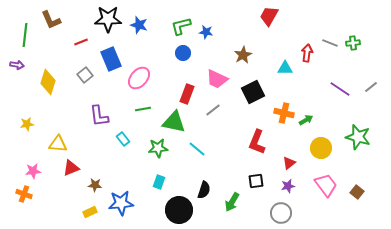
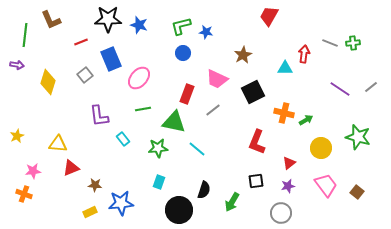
red arrow at (307, 53): moved 3 px left, 1 px down
yellow star at (27, 124): moved 10 px left, 12 px down; rotated 16 degrees counterclockwise
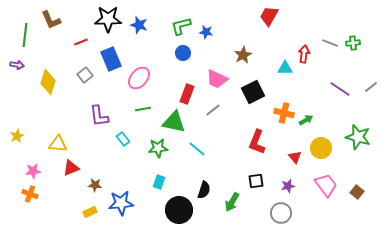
red triangle at (289, 163): moved 6 px right, 6 px up; rotated 32 degrees counterclockwise
orange cross at (24, 194): moved 6 px right
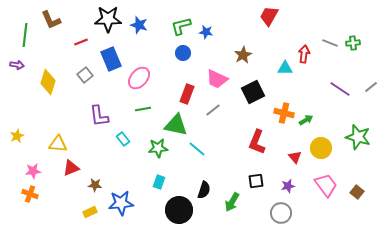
green triangle at (174, 122): moved 2 px right, 3 px down
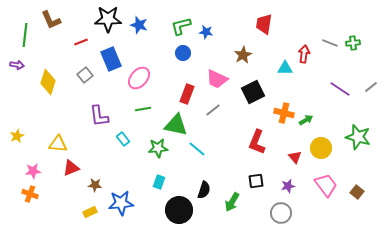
red trapezoid at (269, 16): moved 5 px left, 8 px down; rotated 20 degrees counterclockwise
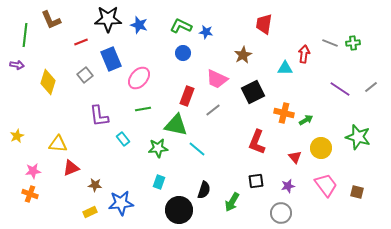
green L-shape at (181, 26): rotated 40 degrees clockwise
red rectangle at (187, 94): moved 2 px down
brown square at (357, 192): rotated 24 degrees counterclockwise
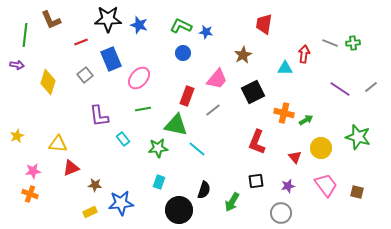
pink trapezoid at (217, 79): rotated 75 degrees counterclockwise
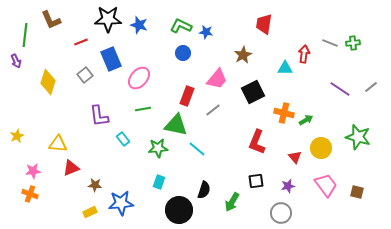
purple arrow at (17, 65): moved 1 px left, 4 px up; rotated 56 degrees clockwise
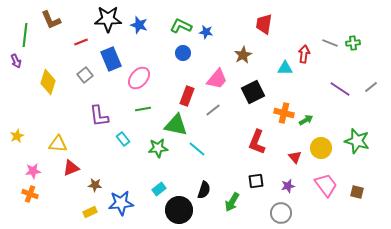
green star at (358, 137): moved 1 px left, 4 px down
cyan rectangle at (159, 182): moved 7 px down; rotated 32 degrees clockwise
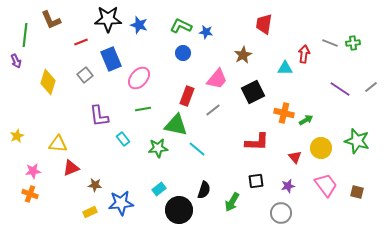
red L-shape at (257, 142): rotated 110 degrees counterclockwise
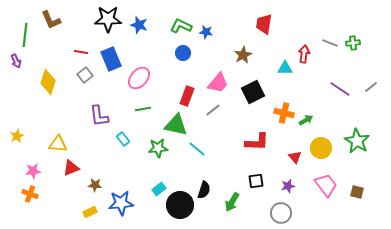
red line at (81, 42): moved 10 px down; rotated 32 degrees clockwise
pink trapezoid at (217, 79): moved 1 px right, 4 px down
green star at (357, 141): rotated 15 degrees clockwise
black circle at (179, 210): moved 1 px right, 5 px up
